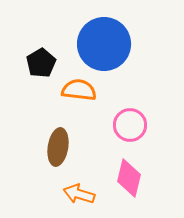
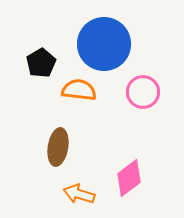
pink circle: moved 13 px right, 33 px up
pink diamond: rotated 39 degrees clockwise
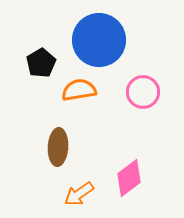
blue circle: moved 5 px left, 4 px up
orange semicircle: rotated 16 degrees counterclockwise
brown ellipse: rotated 6 degrees counterclockwise
orange arrow: rotated 52 degrees counterclockwise
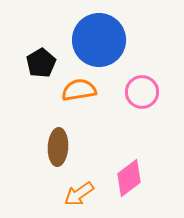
pink circle: moved 1 px left
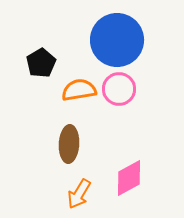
blue circle: moved 18 px right
pink circle: moved 23 px left, 3 px up
brown ellipse: moved 11 px right, 3 px up
pink diamond: rotated 9 degrees clockwise
orange arrow: rotated 24 degrees counterclockwise
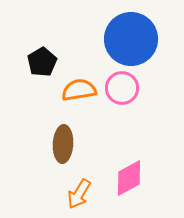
blue circle: moved 14 px right, 1 px up
black pentagon: moved 1 px right, 1 px up
pink circle: moved 3 px right, 1 px up
brown ellipse: moved 6 px left
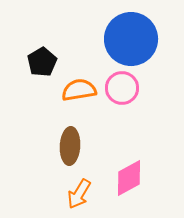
brown ellipse: moved 7 px right, 2 px down
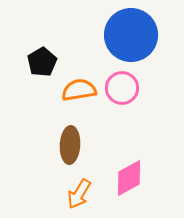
blue circle: moved 4 px up
brown ellipse: moved 1 px up
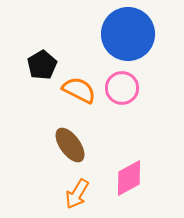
blue circle: moved 3 px left, 1 px up
black pentagon: moved 3 px down
orange semicircle: rotated 36 degrees clockwise
brown ellipse: rotated 39 degrees counterclockwise
orange arrow: moved 2 px left
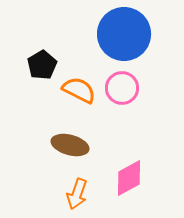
blue circle: moved 4 px left
brown ellipse: rotated 39 degrees counterclockwise
orange arrow: rotated 12 degrees counterclockwise
